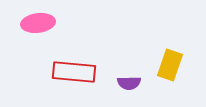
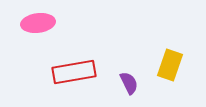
red rectangle: rotated 15 degrees counterclockwise
purple semicircle: rotated 115 degrees counterclockwise
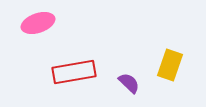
pink ellipse: rotated 12 degrees counterclockwise
purple semicircle: rotated 20 degrees counterclockwise
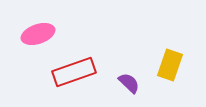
pink ellipse: moved 11 px down
red rectangle: rotated 9 degrees counterclockwise
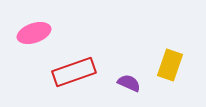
pink ellipse: moved 4 px left, 1 px up
purple semicircle: rotated 20 degrees counterclockwise
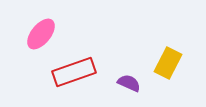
pink ellipse: moved 7 px right, 1 px down; rotated 32 degrees counterclockwise
yellow rectangle: moved 2 px left, 2 px up; rotated 8 degrees clockwise
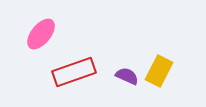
yellow rectangle: moved 9 px left, 8 px down
purple semicircle: moved 2 px left, 7 px up
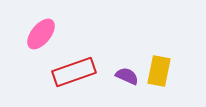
yellow rectangle: rotated 16 degrees counterclockwise
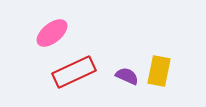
pink ellipse: moved 11 px right, 1 px up; rotated 12 degrees clockwise
red rectangle: rotated 6 degrees counterclockwise
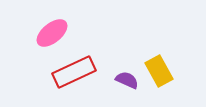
yellow rectangle: rotated 40 degrees counterclockwise
purple semicircle: moved 4 px down
